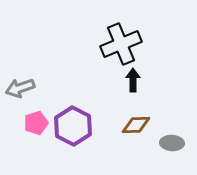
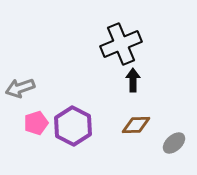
gray ellipse: moved 2 px right; rotated 45 degrees counterclockwise
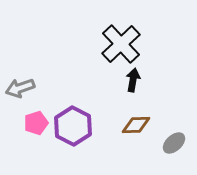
black cross: rotated 21 degrees counterclockwise
black arrow: rotated 10 degrees clockwise
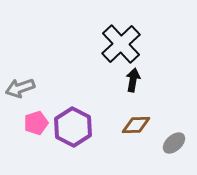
purple hexagon: moved 1 px down
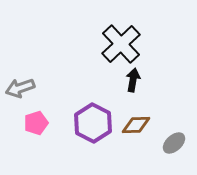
purple hexagon: moved 20 px right, 4 px up
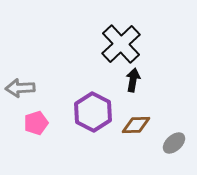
gray arrow: rotated 16 degrees clockwise
purple hexagon: moved 11 px up
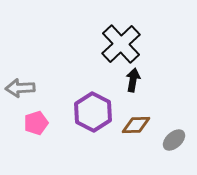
gray ellipse: moved 3 px up
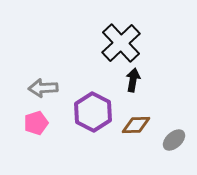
black cross: moved 1 px up
gray arrow: moved 23 px right
